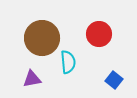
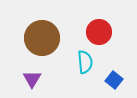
red circle: moved 2 px up
cyan semicircle: moved 17 px right
purple triangle: rotated 48 degrees counterclockwise
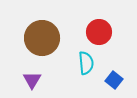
cyan semicircle: moved 1 px right, 1 px down
purple triangle: moved 1 px down
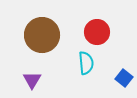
red circle: moved 2 px left
brown circle: moved 3 px up
blue square: moved 10 px right, 2 px up
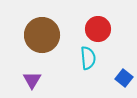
red circle: moved 1 px right, 3 px up
cyan semicircle: moved 2 px right, 5 px up
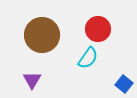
cyan semicircle: rotated 40 degrees clockwise
blue square: moved 6 px down
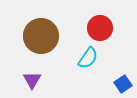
red circle: moved 2 px right, 1 px up
brown circle: moved 1 px left, 1 px down
blue square: moved 1 px left; rotated 18 degrees clockwise
